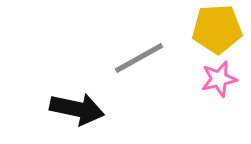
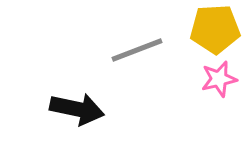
yellow pentagon: moved 2 px left
gray line: moved 2 px left, 8 px up; rotated 8 degrees clockwise
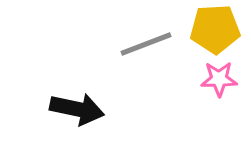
gray line: moved 9 px right, 6 px up
pink star: rotated 12 degrees clockwise
